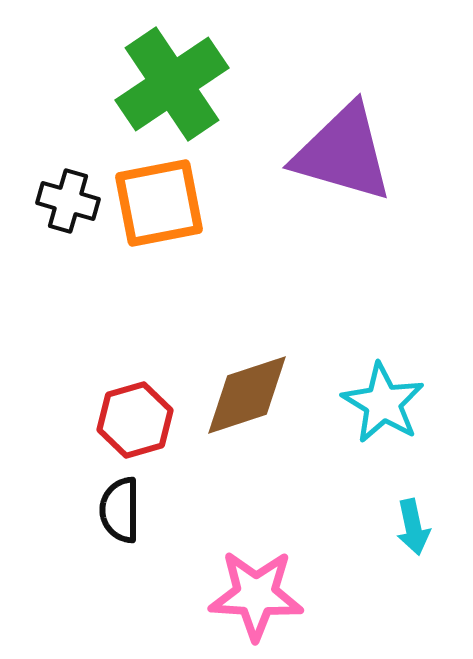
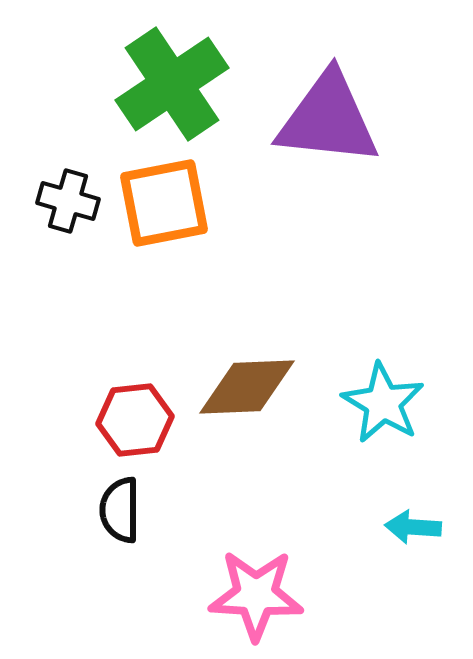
purple triangle: moved 15 px left, 34 px up; rotated 10 degrees counterclockwise
orange square: moved 5 px right
brown diamond: moved 8 px up; rotated 16 degrees clockwise
red hexagon: rotated 10 degrees clockwise
cyan arrow: rotated 106 degrees clockwise
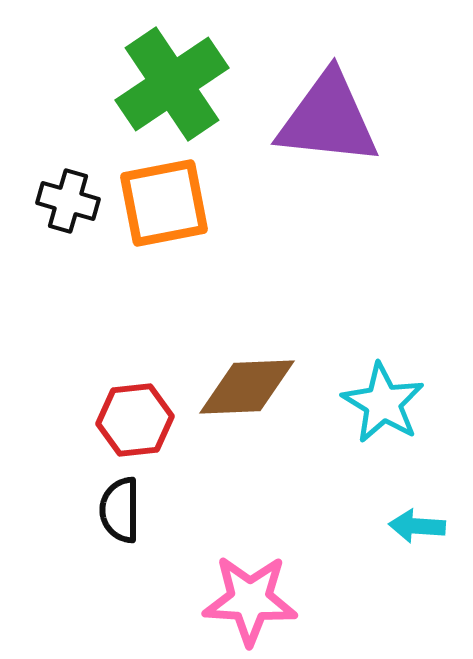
cyan arrow: moved 4 px right, 1 px up
pink star: moved 6 px left, 5 px down
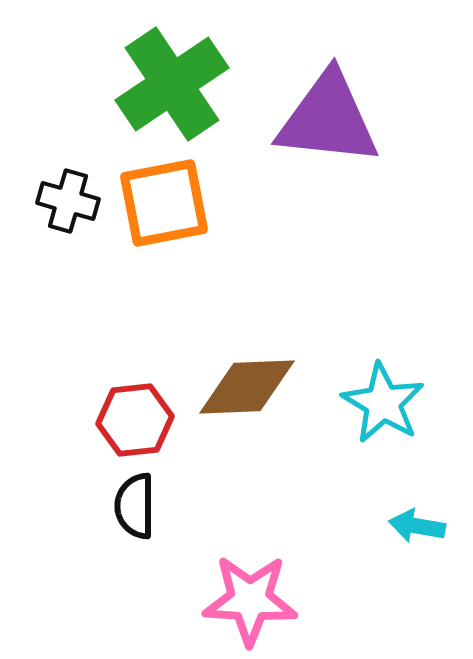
black semicircle: moved 15 px right, 4 px up
cyan arrow: rotated 6 degrees clockwise
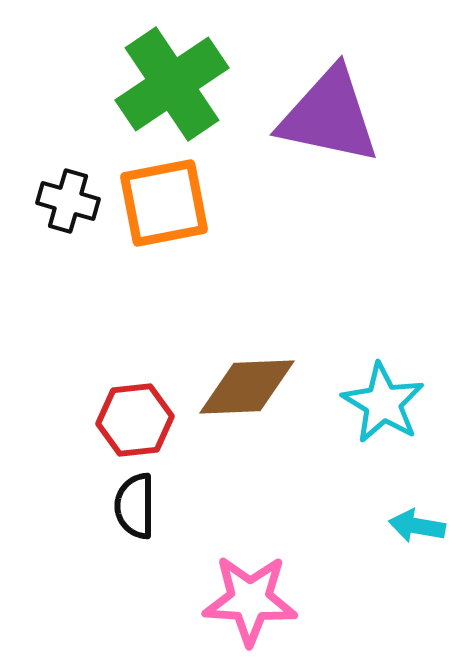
purple triangle: moved 1 px right, 3 px up; rotated 6 degrees clockwise
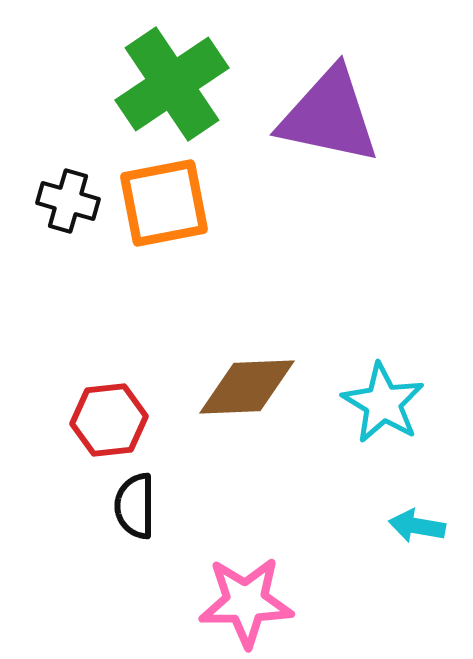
red hexagon: moved 26 px left
pink star: moved 4 px left, 2 px down; rotated 4 degrees counterclockwise
